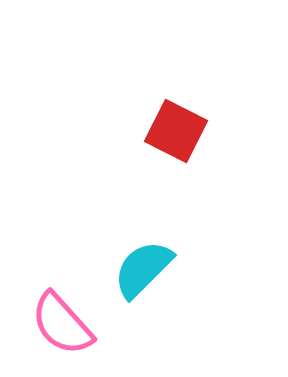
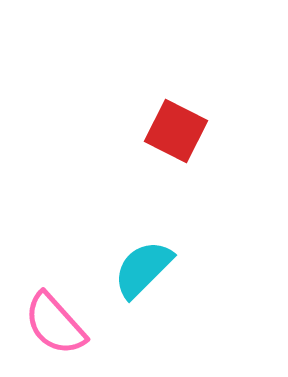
pink semicircle: moved 7 px left
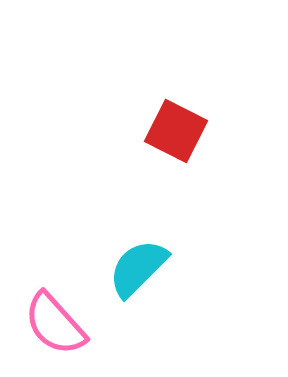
cyan semicircle: moved 5 px left, 1 px up
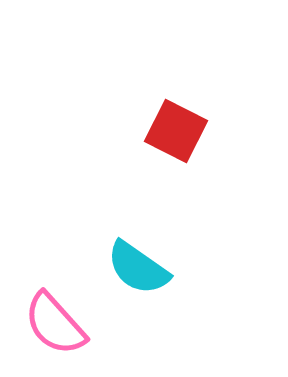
cyan semicircle: rotated 100 degrees counterclockwise
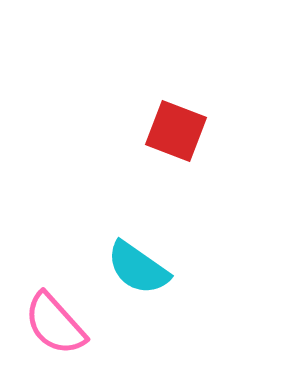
red square: rotated 6 degrees counterclockwise
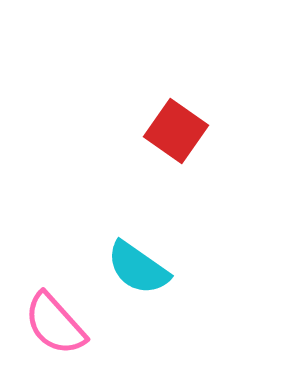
red square: rotated 14 degrees clockwise
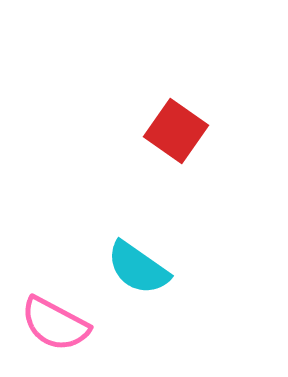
pink semicircle: rotated 20 degrees counterclockwise
